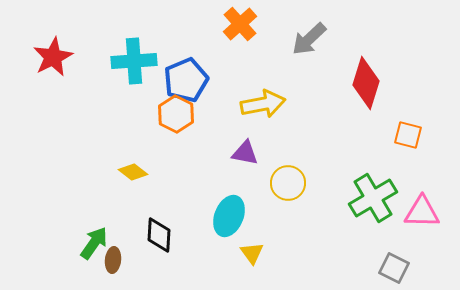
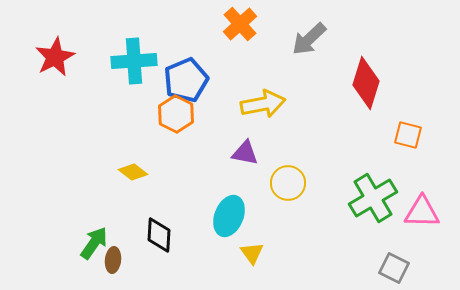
red star: moved 2 px right
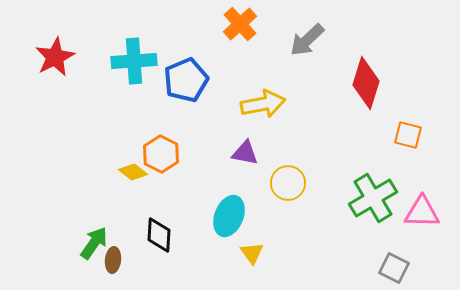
gray arrow: moved 2 px left, 1 px down
orange hexagon: moved 15 px left, 40 px down
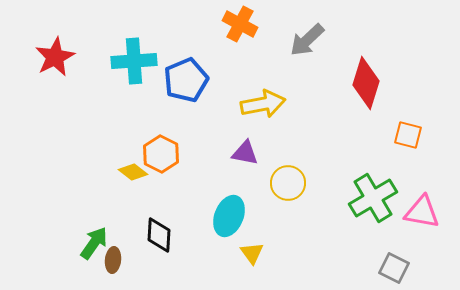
orange cross: rotated 20 degrees counterclockwise
pink triangle: rotated 9 degrees clockwise
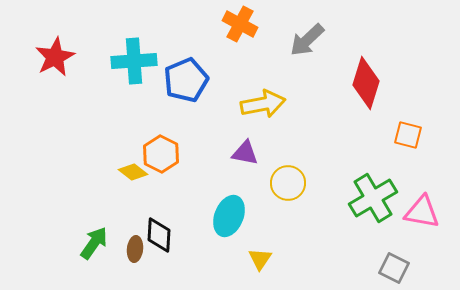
yellow triangle: moved 8 px right, 6 px down; rotated 10 degrees clockwise
brown ellipse: moved 22 px right, 11 px up
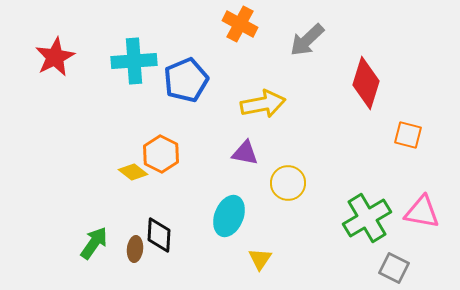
green cross: moved 6 px left, 20 px down
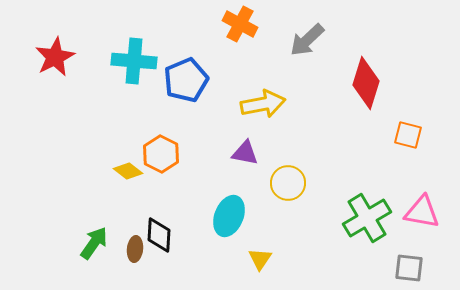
cyan cross: rotated 9 degrees clockwise
yellow diamond: moved 5 px left, 1 px up
gray square: moved 15 px right; rotated 20 degrees counterclockwise
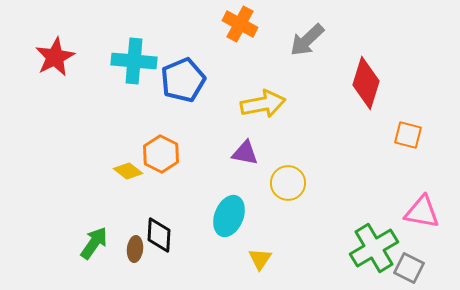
blue pentagon: moved 3 px left
green cross: moved 7 px right, 30 px down
gray square: rotated 20 degrees clockwise
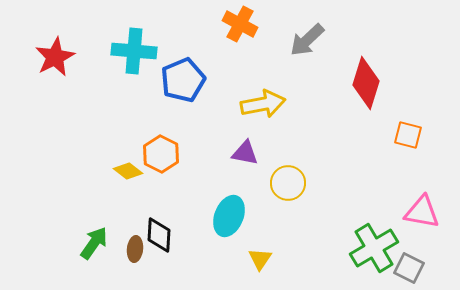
cyan cross: moved 10 px up
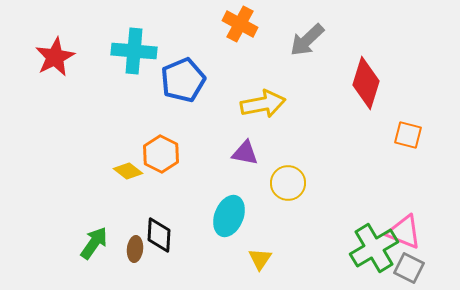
pink triangle: moved 18 px left, 20 px down; rotated 12 degrees clockwise
